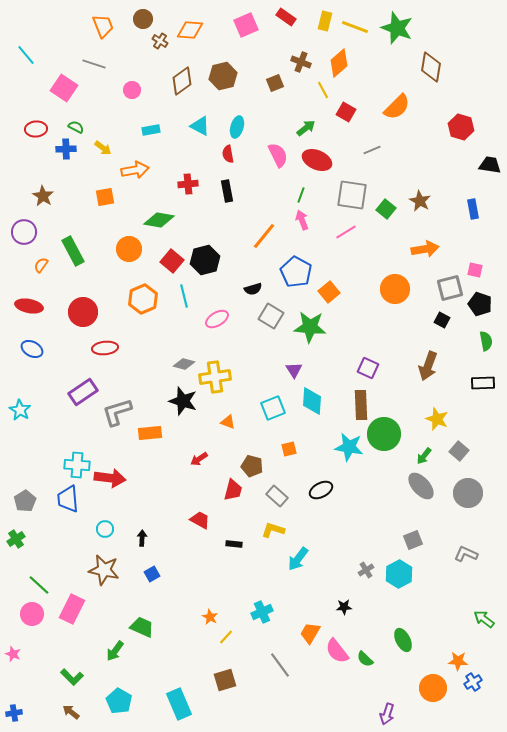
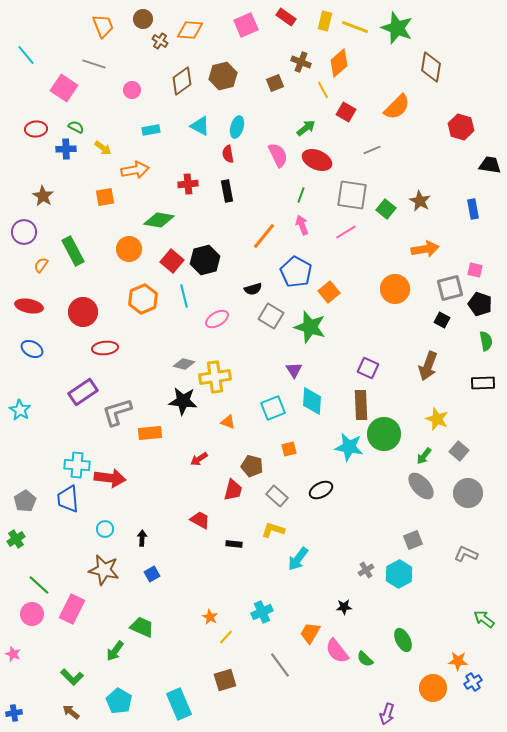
pink arrow at (302, 220): moved 5 px down
green star at (310, 327): rotated 12 degrees clockwise
black star at (183, 401): rotated 12 degrees counterclockwise
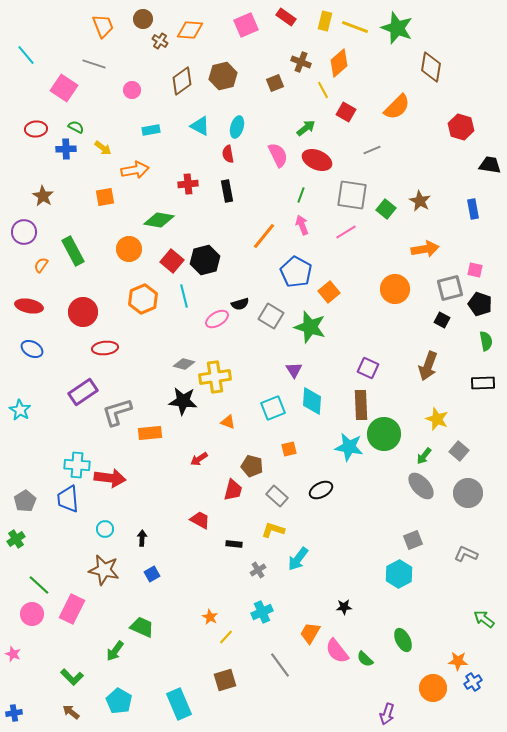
black semicircle at (253, 289): moved 13 px left, 15 px down
gray cross at (366, 570): moved 108 px left
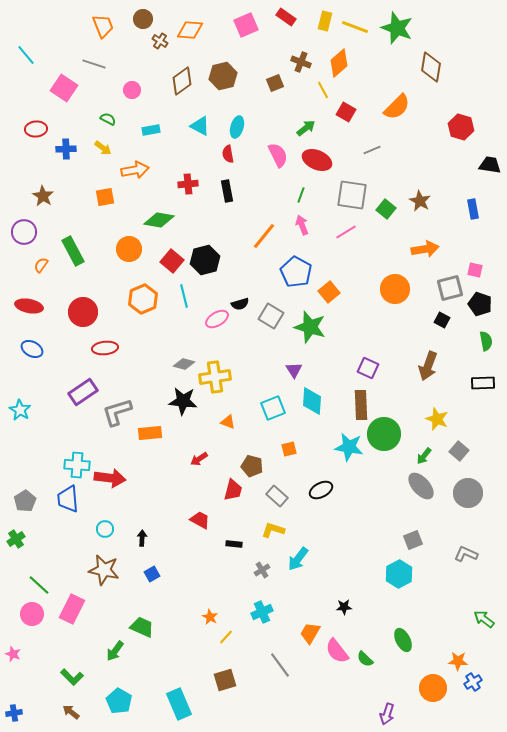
green semicircle at (76, 127): moved 32 px right, 8 px up
gray cross at (258, 570): moved 4 px right
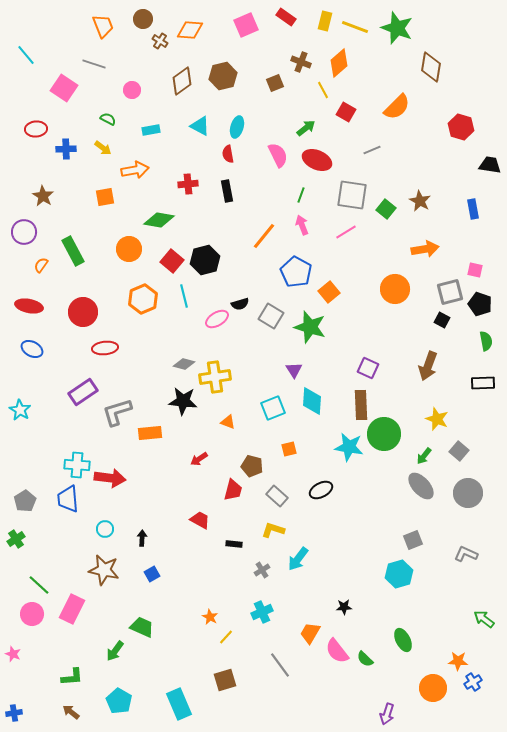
gray square at (450, 288): moved 4 px down
cyan hexagon at (399, 574): rotated 12 degrees clockwise
green L-shape at (72, 677): rotated 50 degrees counterclockwise
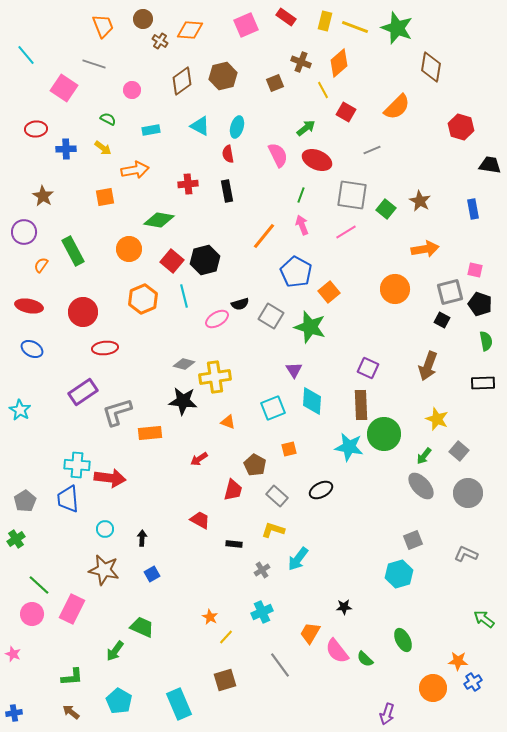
brown pentagon at (252, 466): moved 3 px right, 1 px up; rotated 15 degrees clockwise
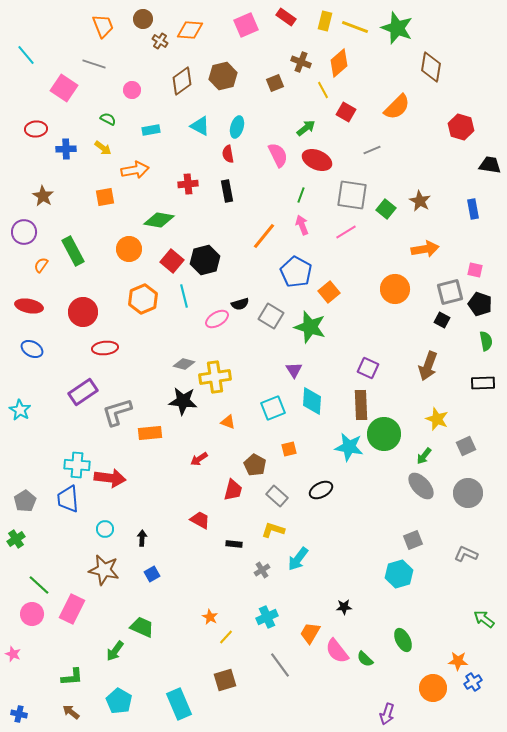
gray square at (459, 451): moved 7 px right, 5 px up; rotated 24 degrees clockwise
cyan cross at (262, 612): moved 5 px right, 5 px down
blue cross at (14, 713): moved 5 px right, 1 px down; rotated 21 degrees clockwise
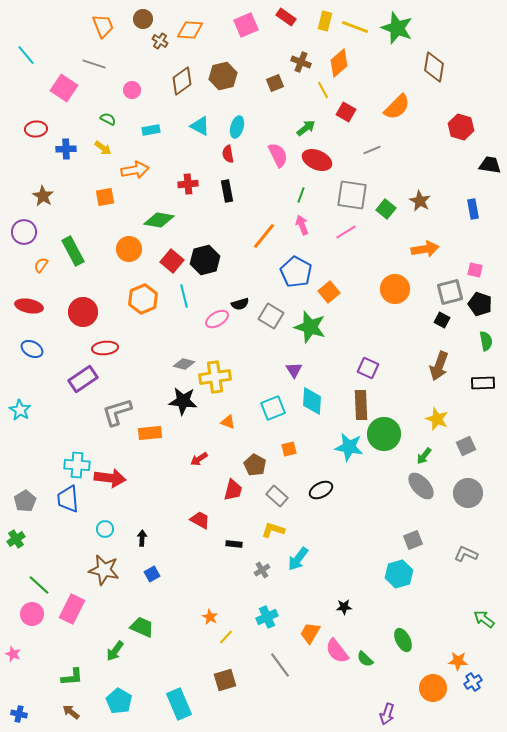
brown diamond at (431, 67): moved 3 px right
brown arrow at (428, 366): moved 11 px right
purple rectangle at (83, 392): moved 13 px up
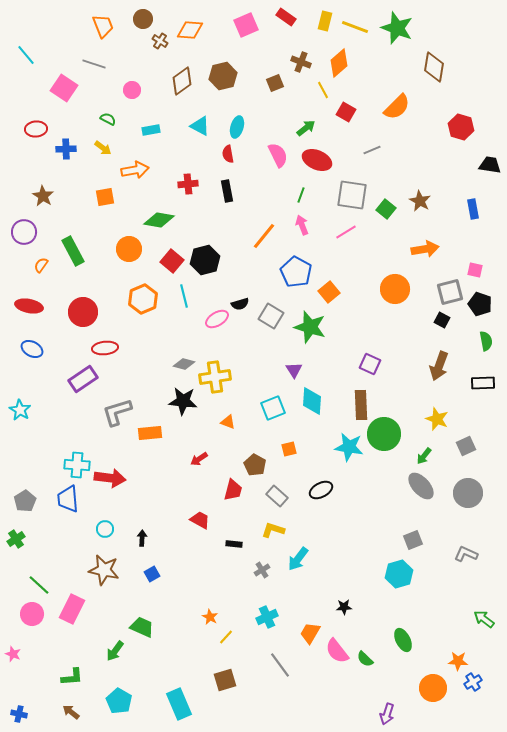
purple square at (368, 368): moved 2 px right, 4 px up
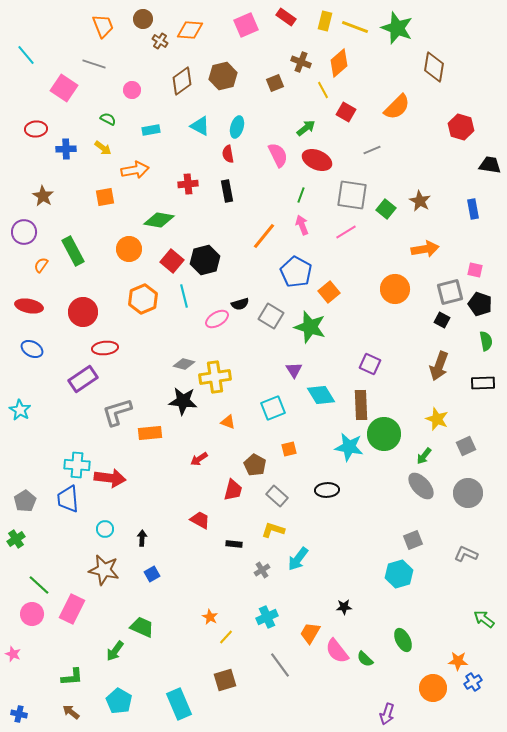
cyan diamond at (312, 401): moved 9 px right, 6 px up; rotated 36 degrees counterclockwise
black ellipse at (321, 490): moved 6 px right; rotated 25 degrees clockwise
